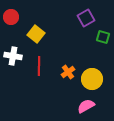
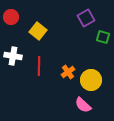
yellow square: moved 2 px right, 3 px up
yellow circle: moved 1 px left, 1 px down
pink semicircle: moved 3 px left, 1 px up; rotated 108 degrees counterclockwise
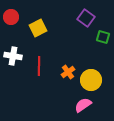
purple square: rotated 24 degrees counterclockwise
yellow square: moved 3 px up; rotated 24 degrees clockwise
pink semicircle: rotated 102 degrees clockwise
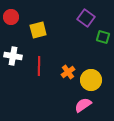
yellow square: moved 2 px down; rotated 12 degrees clockwise
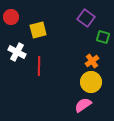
white cross: moved 4 px right, 4 px up; rotated 18 degrees clockwise
orange cross: moved 24 px right, 11 px up
yellow circle: moved 2 px down
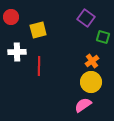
white cross: rotated 30 degrees counterclockwise
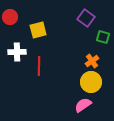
red circle: moved 1 px left
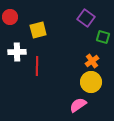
red line: moved 2 px left
pink semicircle: moved 5 px left
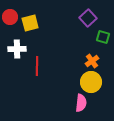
purple square: moved 2 px right; rotated 12 degrees clockwise
yellow square: moved 8 px left, 7 px up
white cross: moved 3 px up
pink semicircle: moved 3 px right, 2 px up; rotated 132 degrees clockwise
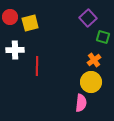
white cross: moved 2 px left, 1 px down
orange cross: moved 2 px right, 1 px up
